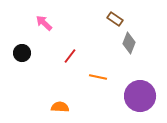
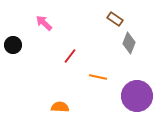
black circle: moved 9 px left, 8 px up
purple circle: moved 3 px left
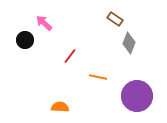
black circle: moved 12 px right, 5 px up
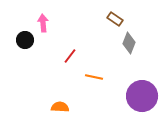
pink arrow: moved 1 px left; rotated 42 degrees clockwise
orange line: moved 4 px left
purple circle: moved 5 px right
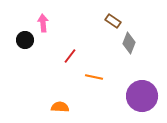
brown rectangle: moved 2 px left, 2 px down
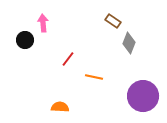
red line: moved 2 px left, 3 px down
purple circle: moved 1 px right
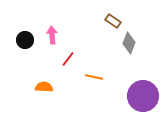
pink arrow: moved 9 px right, 12 px down
orange semicircle: moved 16 px left, 20 px up
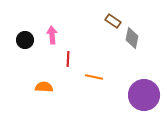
gray diamond: moved 3 px right, 5 px up; rotated 10 degrees counterclockwise
red line: rotated 35 degrees counterclockwise
purple circle: moved 1 px right, 1 px up
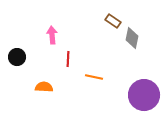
black circle: moved 8 px left, 17 px down
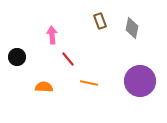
brown rectangle: moved 13 px left; rotated 35 degrees clockwise
gray diamond: moved 10 px up
red line: rotated 42 degrees counterclockwise
orange line: moved 5 px left, 6 px down
purple circle: moved 4 px left, 14 px up
